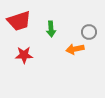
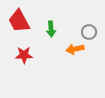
red trapezoid: rotated 80 degrees clockwise
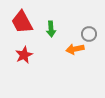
red trapezoid: moved 3 px right, 1 px down
gray circle: moved 2 px down
red star: rotated 24 degrees counterclockwise
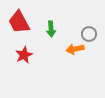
red trapezoid: moved 3 px left
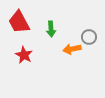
gray circle: moved 3 px down
orange arrow: moved 3 px left
red star: rotated 18 degrees counterclockwise
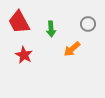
gray circle: moved 1 px left, 13 px up
orange arrow: rotated 30 degrees counterclockwise
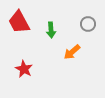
green arrow: moved 1 px down
orange arrow: moved 3 px down
red star: moved 14 px down
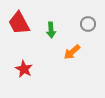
red trapezoid: moved 1 px down
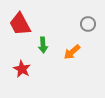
red trapezoid: moved 1 px right, 1 px down
green arrow: moved 8 px left, 15 px down
red star: moved 2 px left
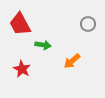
green arrow: rotated 77 degrees counterclockwise
orange arrow: moved 9 px down
